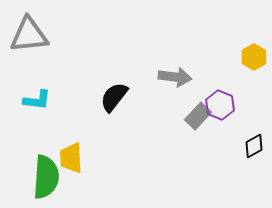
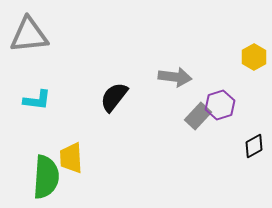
purple hexagon: rotated 20 degrees clockwise
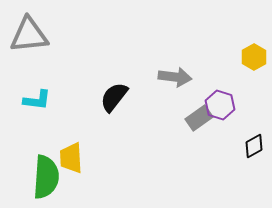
purple hexagon: rotated 24 degrees counterclockwise
gray rectangle: moved 1 px right, 2 px down; rotated 12 degrees clockwise
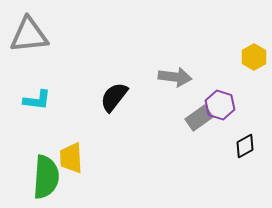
black diamond: moved 9 px left
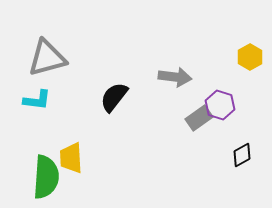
gray triangle: moved 18 px right, 23 px down; rotated 9 degrees counterclockwise
yellow hexagon: moved 4 px left
black diamond: moved 3 px left, 9 px down
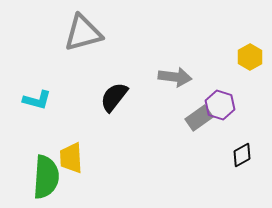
gray triangle: moved 36 px right, 25 px up
cyan L-shape: rotated 8 degrees clockwise
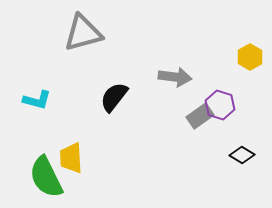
gray rectangle: moved 1 px right, 2 px up
black diamond: rotated 60 degrees clockwise
green semicircle: rotated 150 degrees clockwise
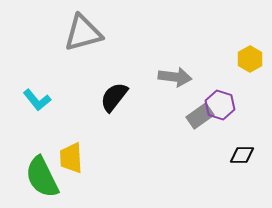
yellow hexagon: moved 2 px down
cyan L-shape: rotated 36 degrees clockwise
black diamond: rotated 30 degrees counterclockwise
green semicircle: moved 4 px left
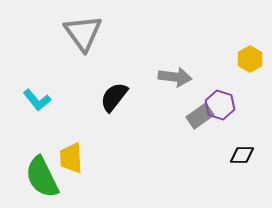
gray triangle: rotated 51 degrees counterclockwise
